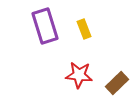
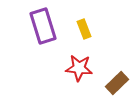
purple rectangle: moved 2 px left
red star: moved 7 px up
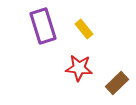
yellow rectangle: rotated 18 degrees counterclockwise
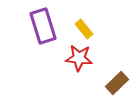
red star: moved 10 px up
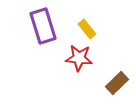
yellow rectangle: moved 3 px right
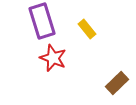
purple rectangle: moved 1 px left, 5 px up
red star: moved 26 px left; rotated 16 degrees clockwise
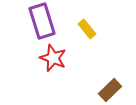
brown rectangle: moved 7 px left, 7 px down
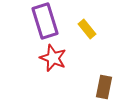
purple rectangle: moved 3 px right
brown rectangle: moved 6 px left, 3 px up; rotated 35 degrees counterclockwise
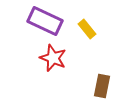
purple rectangle: rotated 48 degrees counterclockwise
brown rectangle: moved 2 px left, 1 px up
